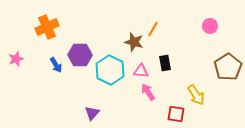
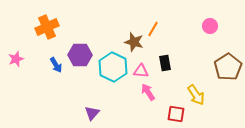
cyan hexagon: moved 3 px right, 3 px up
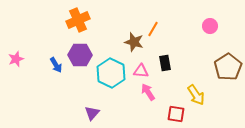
orange cross: moved 31 px right, 7 px up
cyan hexagon: moved 2 px left, 6 px down
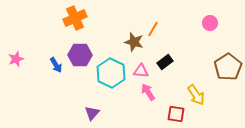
orange cross: moved 3 px left, 2 px up
pink circle: moved 3 px up
black rectangle: moved 1 px up; rotated 63 degrees clockwise
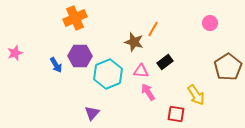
purple hexagon: moved 1 px down
pink star: moved 1 px left, 6 px up
cyan hexagon: moved 3 px left, 1 px down; rotated 12 degrees clockwise
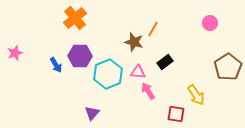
orange cross: rotated 15 degrees counterclockwise
pink triangle: moved 3 px left, 1 px down
pink arrow: moved 1 px up
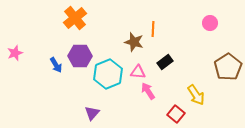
orange line: rotated 28 degrees counterclockwise
red square: rotated 30 degrees clockwise
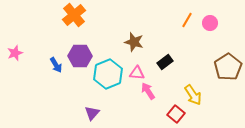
orange cross: moved 1 px left, 3 px up
orange line: moved 34 px right, 9 px up; rotated 28 degrees clockwise
pink triangle: moved 1 px left, 1 px down
yellow arrow: moved 3 px left
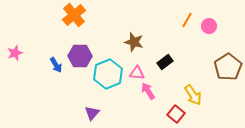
pink circle: moved 1 px left, 3 px down
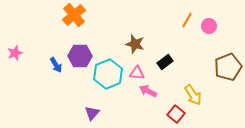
brown star: moved 1 px right, 2 px down
brown pentagon: rotated 12 degrees clockwise
pink arrow: rotated 30 degrees counterclockwise
